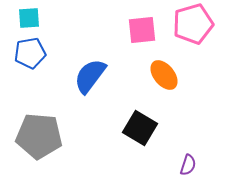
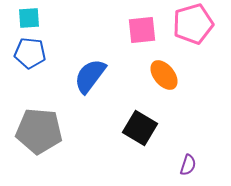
blue pentagon: rotated 16 degrees clockwise
gray pentagon: moved 5 px up
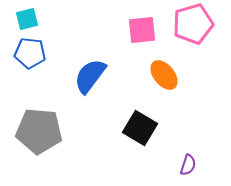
cyan square: moved 2 px left, 1 px down; rotated 10 degrees counterclockwise
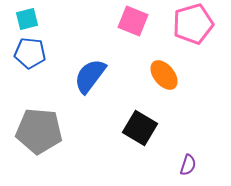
pink square: moved 9 px left, 9 px up; rotated 28 degrees clockwise
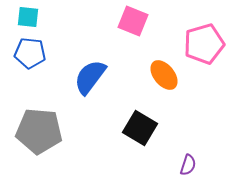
cyan square: moved 1 px right, 2 px up; rotated 20 degrees clockwise
pink pentagon: moved 11 px right, 20 px down
blue semicircle: moved 1 px down
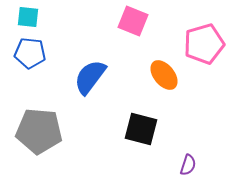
black square: moved 1 px right, 1 px down; rotated 16 degrees counterclockwise
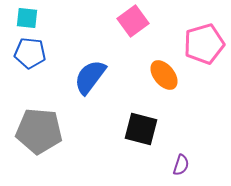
cyan square: moved 1 px left, 1 px down
pink square: rotated 32 degrees clockwise
purple semicircle: moved 7 px left
